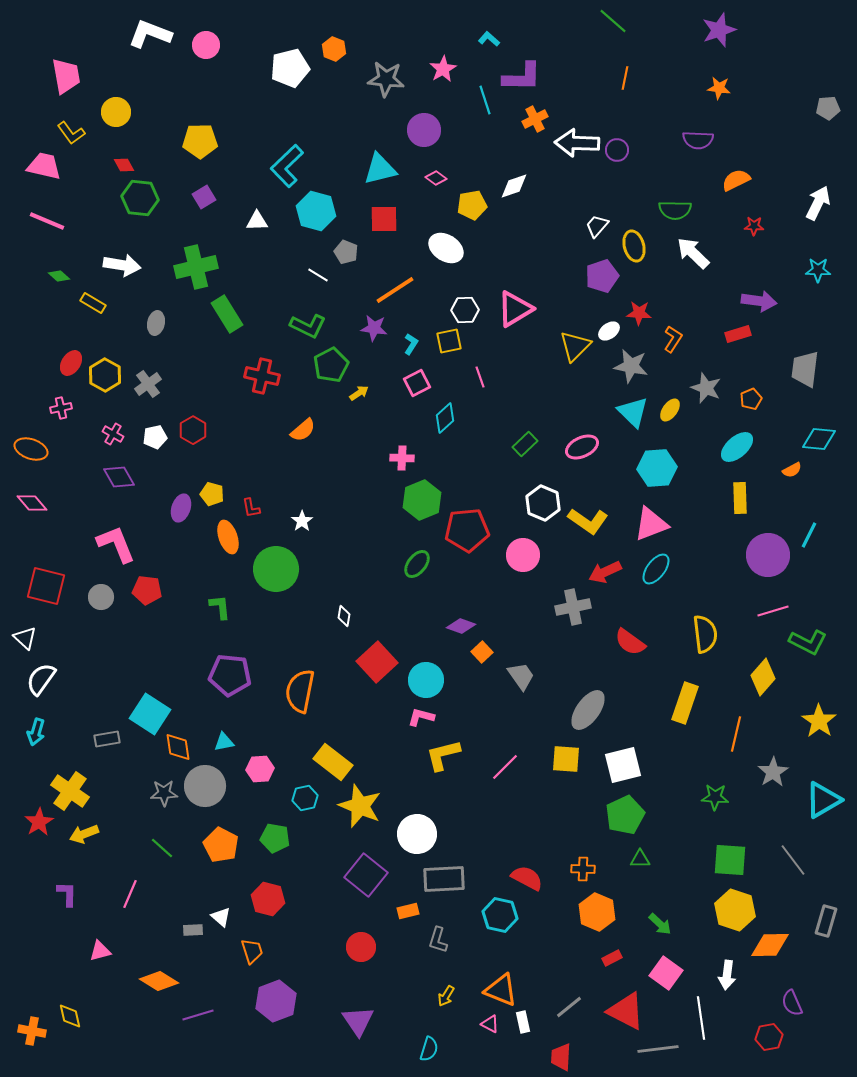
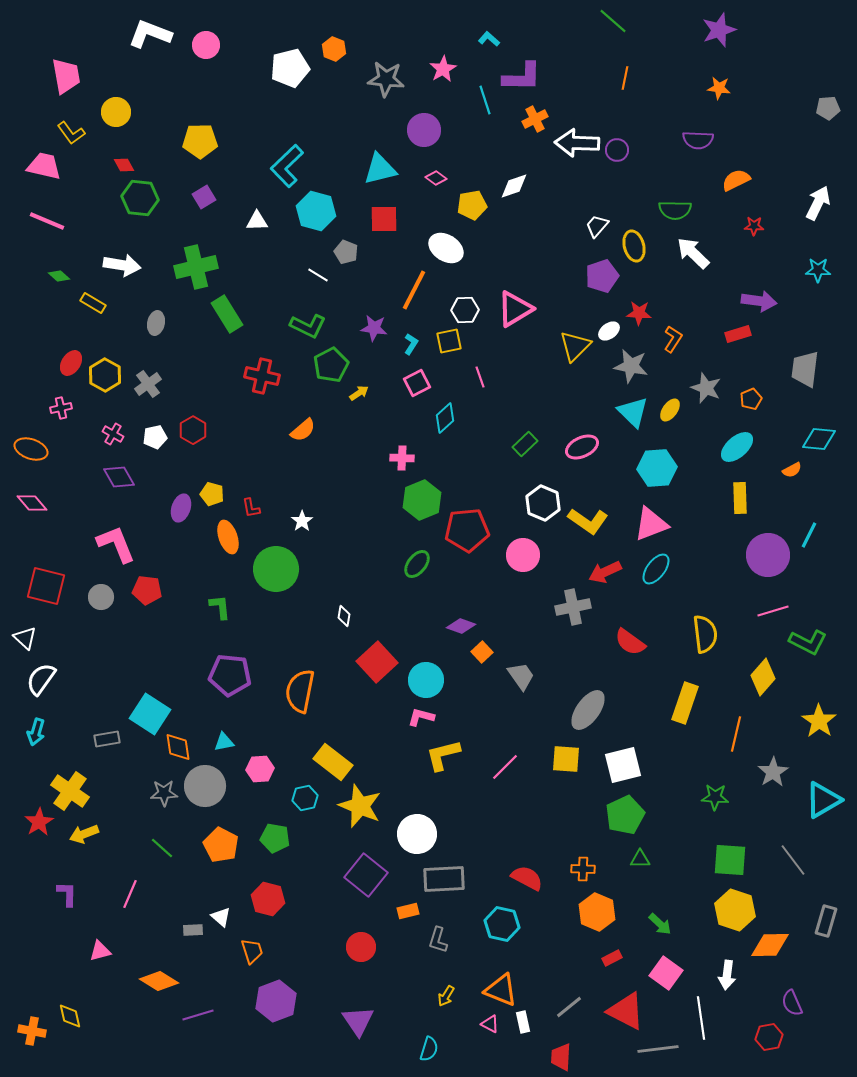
orange line at (395, 290): moved 19 px right; rotated 30 degrees counterclockwise
cyan hexagon at (500, 915): moved 2 px right, 9 px down
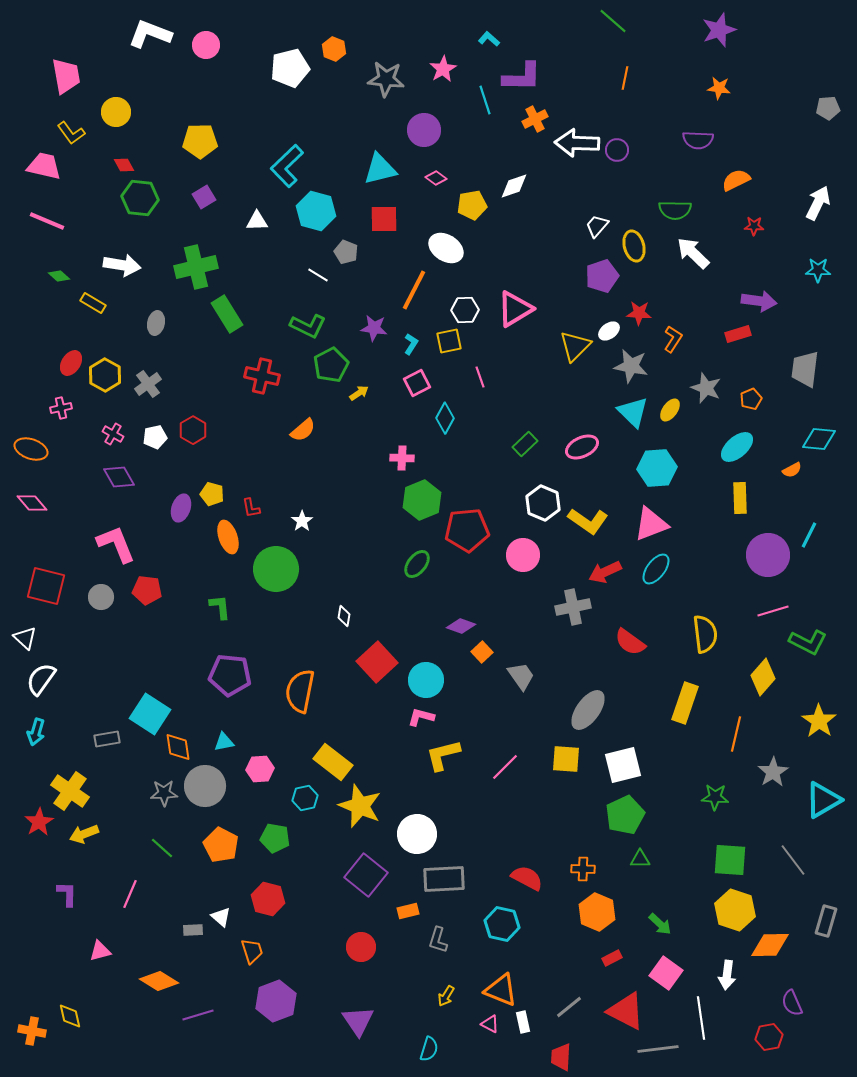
cyan diamond at (445, 418): rotated 20 degrees counterclockwise
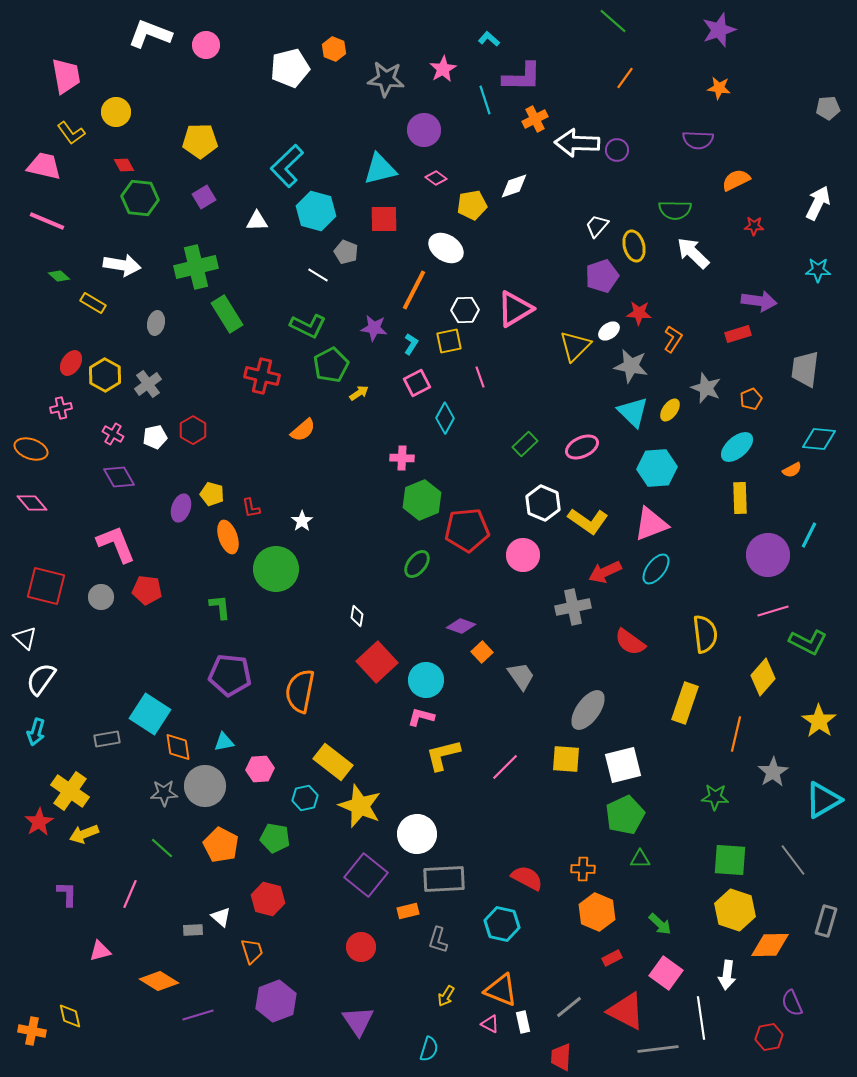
orange line at (625, 78): rotated 25 degrees clockwise
white diamond at (344, 616): moved 13 px right
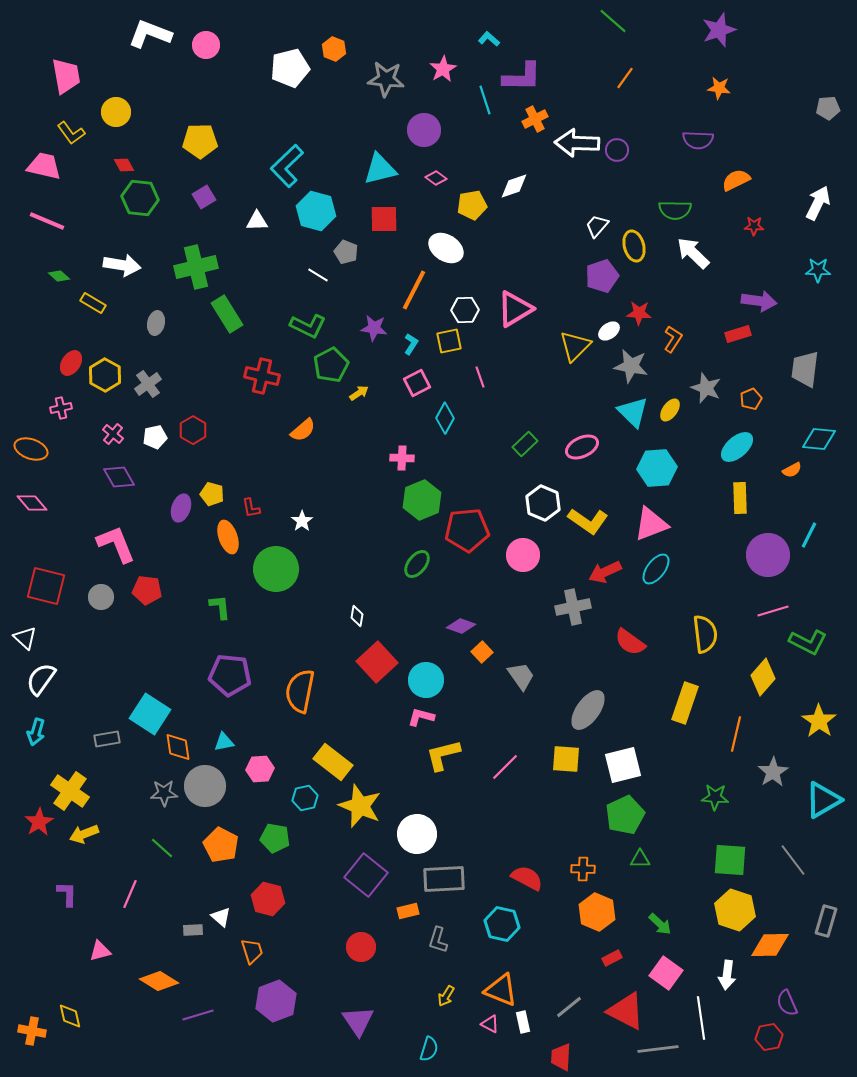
pink cross at (113, 434): rotated 10 degrees clockwise
purple semicircle at (792, 1003): moved 5 px left
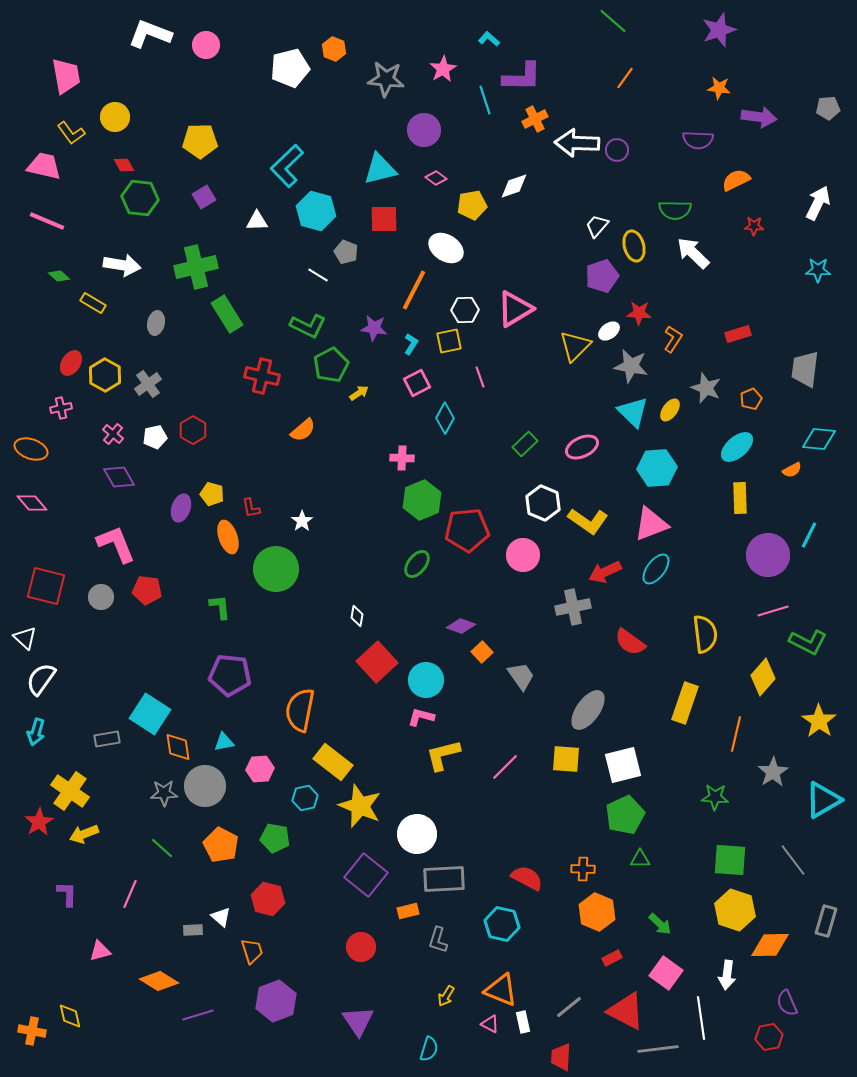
yellow circle at (116, 112): moved 1 px left, 5 px down
purple arrow at (759, 301): moved 184 px up
orange semicircle at (300, 691): moved 19 px down
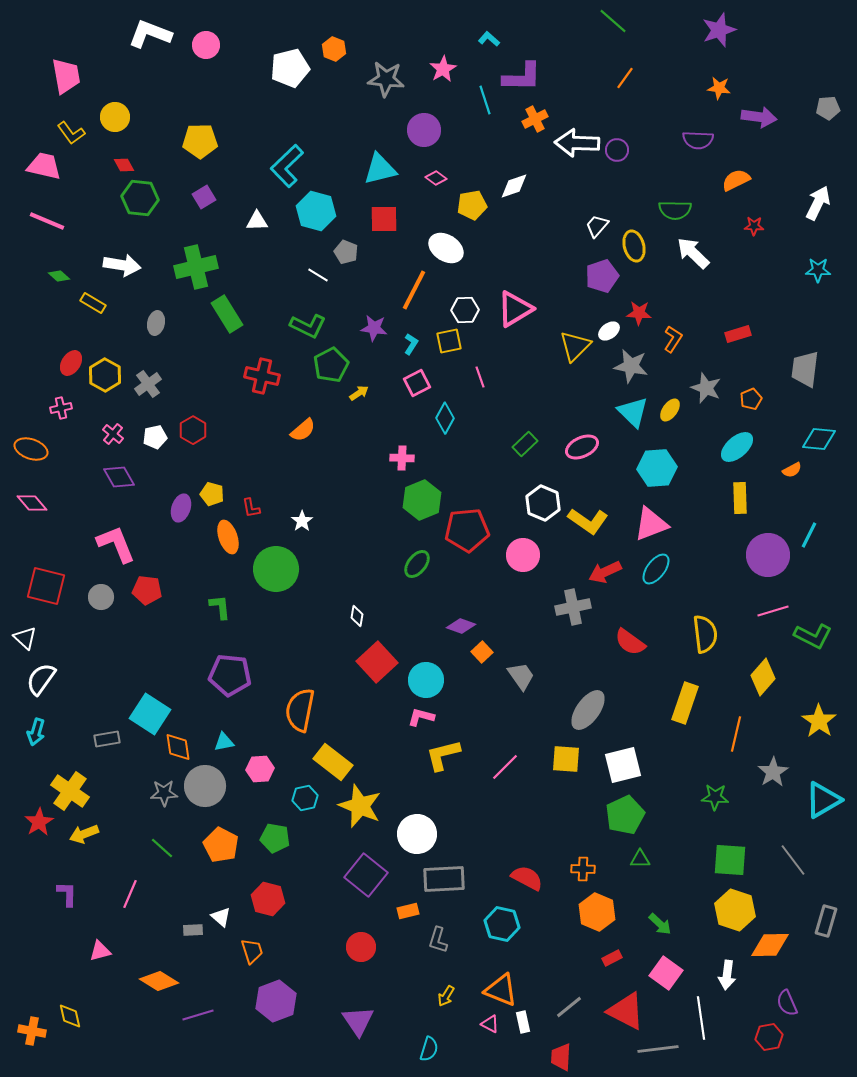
green L-shape at (808, 642): moved 5 px right, 6 px up
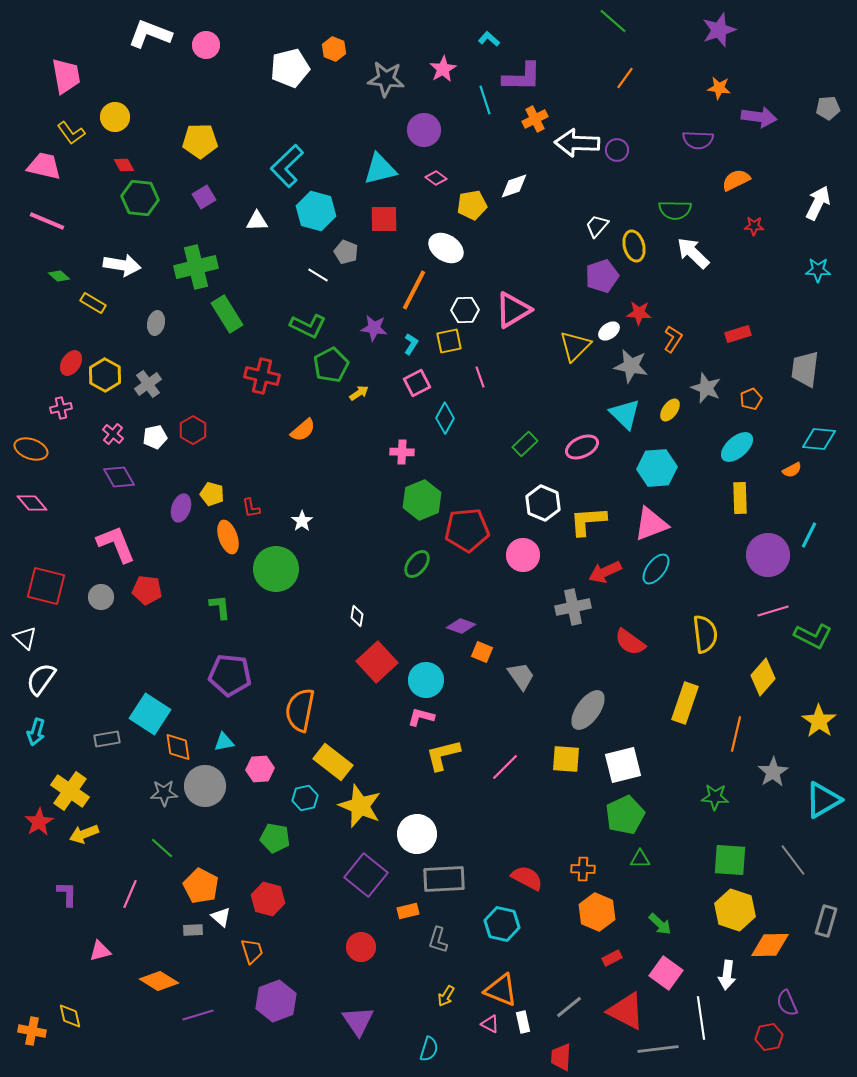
pink triangle at (515, 309): moved 2 px left, 1 px down
cyan triangle at (633, 412): moved 8 px left, 2 px down
pink cross at (402, 458): moved 6 px up
yellow L-shape at (588, 521): rotated 141 degrees clockwise
orange square at (482, 652): rotated 25 degrees counterclockwise
orange pentagon at (221, 845): moved 20 px left, 41 px down
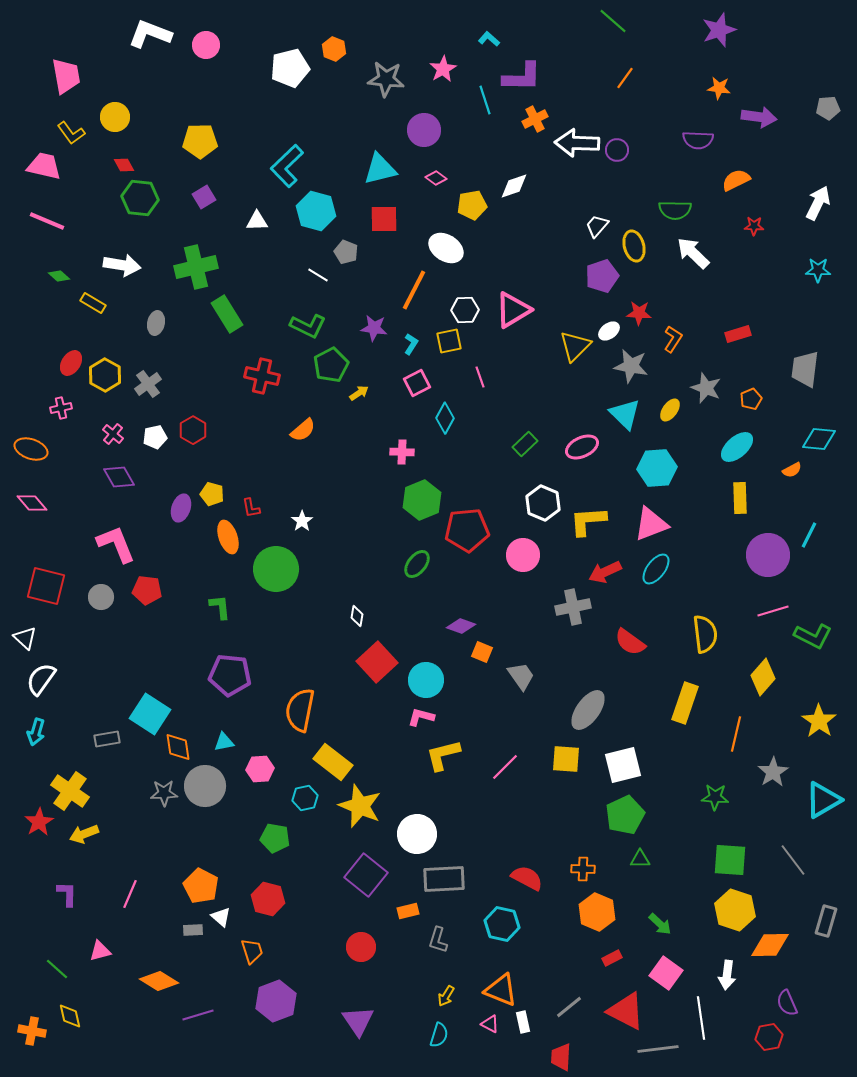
green line at (162, 848): moved 105 px left, 121 px down
cyan semicircle at (429, 1049): moved 10 px right, 14 px up
